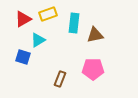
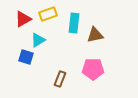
blue square: moved 3 px right
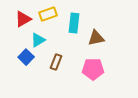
brown triangle: moved 1 px right, 3 px down
blue square: rotated 28 degrees clockwise
brown rectangle: moved 4 px left, 17 px up
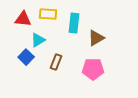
yellow rectangle: rotated 24 degrees clockwise
red triangle: rotated 36 degrees clockwise
brown triangle: rotated 18 degrees counterclockwise
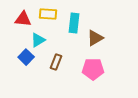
brown triangle: moved 1 px left
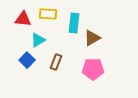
brown triangle: moved 3 px left
blue square: moved 1 px right, 3 px down
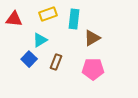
yellow rectangle: rotated 24 degrees counterclockwise
red triangle: moved 9 px left
cyan rectangle: moved 4 px up
cyan triangle: moved 2 px right
blue square: moved 2 px right, 1 px up
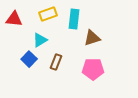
brown triangle: rotated 12 degrees clockwise
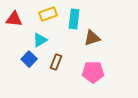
pink pentagon: moved 3 px down
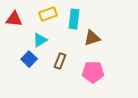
brown rectangle: moved 4 px right, 1 px up
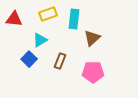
brown triangle: rotated 24 degrees counterclockwise
